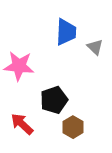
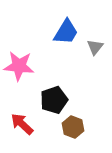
blue trapezoid: rotated 28 degrees clockwise
gray triangle: rotated 24 degrees clockwise
brown hexagon: rotated 10 degrees counterclockwise
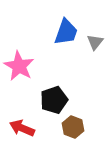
blue trapezoid: rotated 12 degrees counterclockwise
gray triangle: moved 5 px up
pink star: rotated 24 degrees clockwise
red arrow: moved 4 px down; rotated 20 degrees counterclockwise
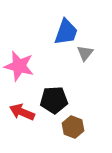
gray triangle: moved 10 px left, 11 px down
pink star: rotated 16 degrees counterclockwise
black pentagon: rotated 16 degrees clockwise
red arrow: moved 16 px up
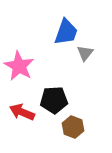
pink star: rotated 16 degrees clockwise
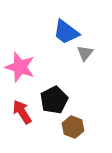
blue trapezoid: rotated 108 degrees clockwise
pink star: moved 1 px right, 1 px down; rotated 12 degrees counterclockwise
black pentagon: rotated 24 degrees counterclockwise
red arrow: rotated 35 degrees clockwise
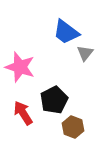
red arrow: moved 1 px right, 1 px down
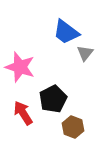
black pentagon: moved 1 px left, 1 px up
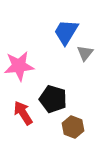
blue trapezoid: rotated 84 degrees clockwise
pink star: moved 1 px left, 1 px up; rotated 24 degrees counterclockwise
black pentagon: rotated 28 degrees counterclockwise
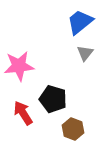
blue trapezoid: moved 14 px right, 10 px up; rotated 20 degrees clockwise
brown hexagon: moved 2 px down
